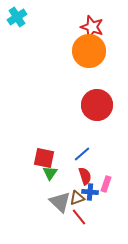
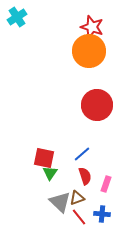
blue cross: moved 12 px right, 22 px down
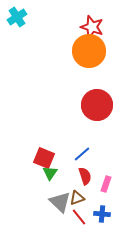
red square: rotated 10 degrees clockwise
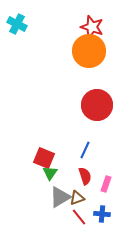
cyan cross: moved 7 px down; rotated 30 degrees counterclockwise
blue line: moved 3 px right, 4 px up; rotated 24 degrees counterclockwise
gray triangle: moved 5 px up; rotated 45 degrees clockwise
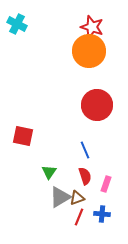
blue line: rotated 48 degrees counterclockwise
red square: moved 21 px left, 22 px up; rotated 10 degrees counterclockwise
green triangle: moved 1 px left, 1 px up
red line: rotated 60 degrees clockwise
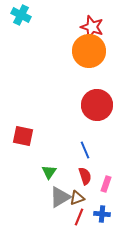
cyan cross: moved 4 px right, 9 px up
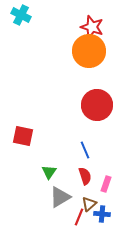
brown triangle: moved 12 px right, 6 px down; rotated 21 degrees counterclockwise
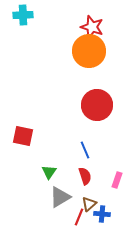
cyan cross: moved 2 px right; rotated 30 degrees counterclockwise
pink rectangle: moved 11 px right, 4 px up
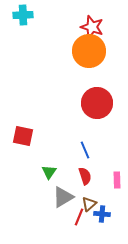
red circle: moved 2 px up
pink rectangle: rotated 21 degrees counterclockwise
gray triangle: moved 3 px right
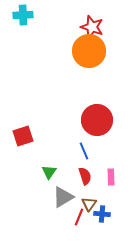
red circle: moved 17 px down
red square: rotated 30 degrees counterclockwise
blue line: moved 1 px left, 1 px down
pink rectangle: moved 6 px left, 3 px up
brown triangle: rotated 14 degrees counterclockwise
